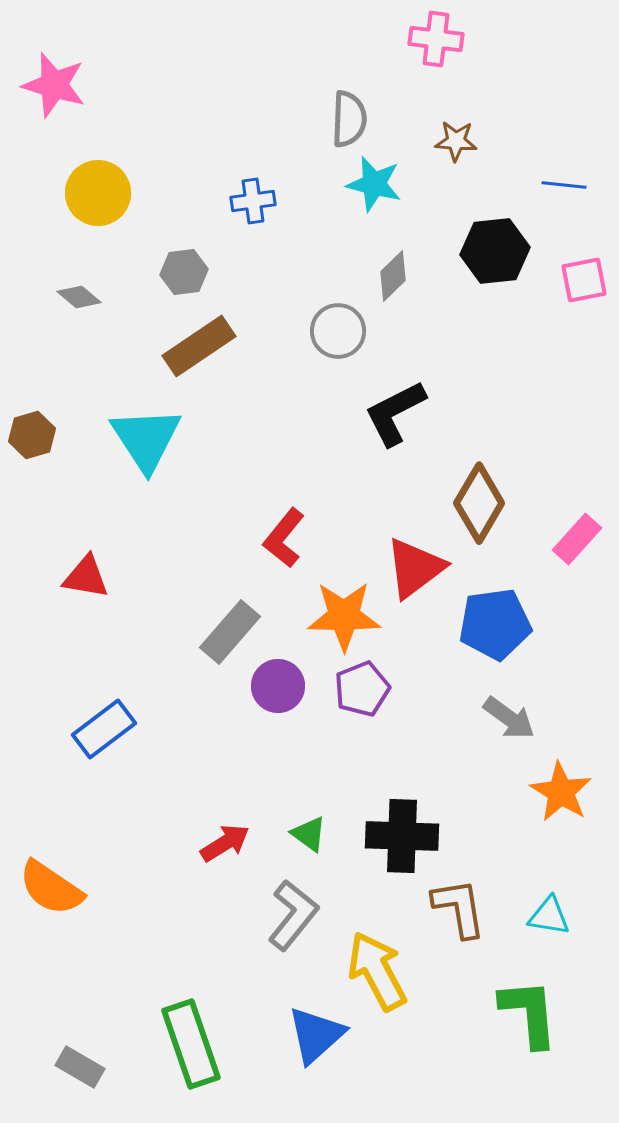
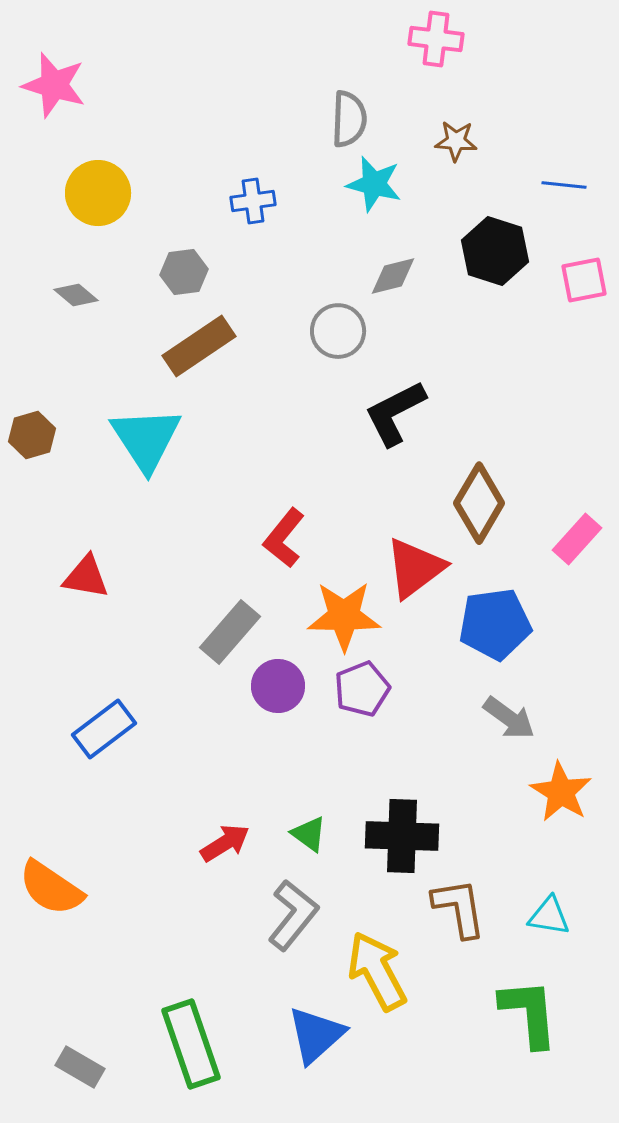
black hexagon at (495, 251): rotated 24 degrees clockwise
gray diamond at (393, 276): rotated 30 degrees clockwise
gray diamond at (79, 297): moved 3 px left, 2 px up
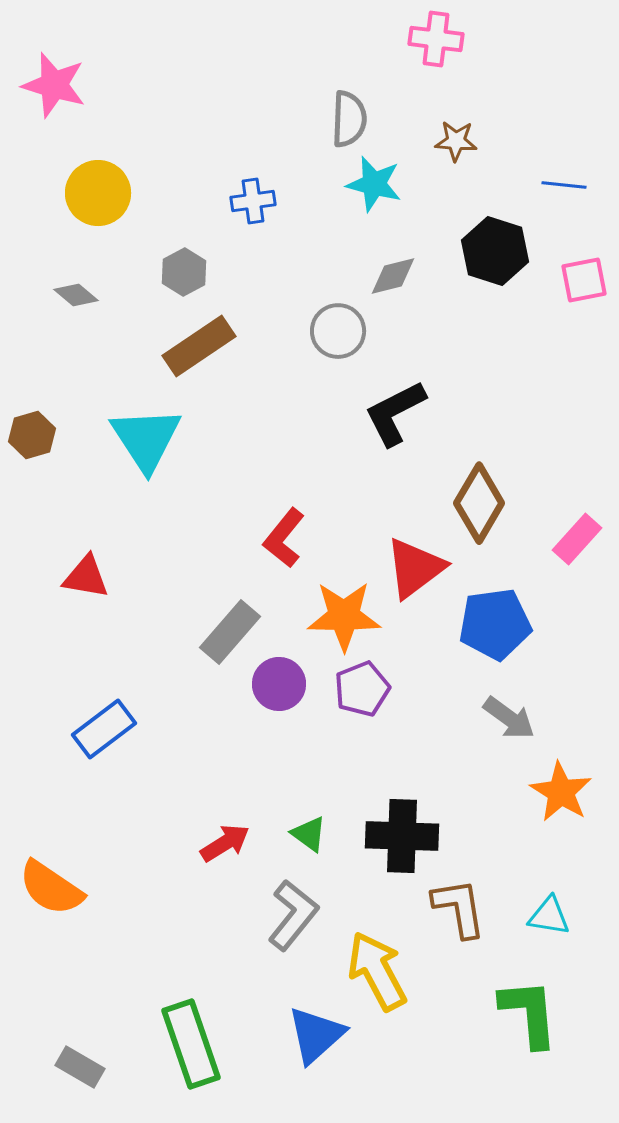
gray hexagon at (184, 272): rotated 21 degrees counterclockwise
purple circle at (278, 686): moved 1 px right, 2 px up
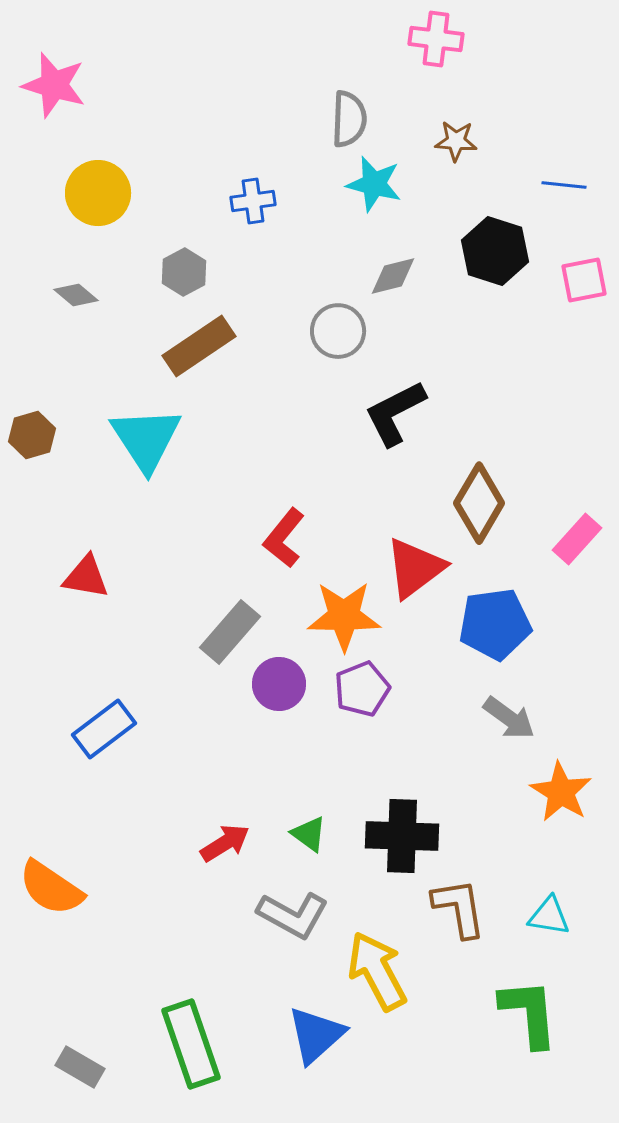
gray L-shape at (293, 915): rotated 80 degrees clockwise
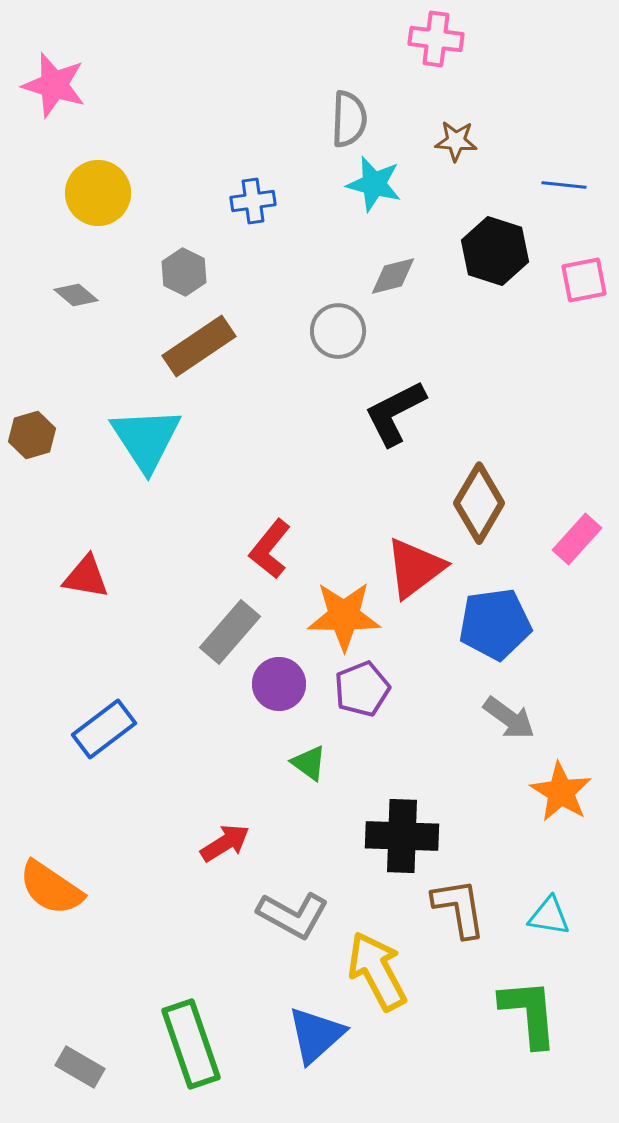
gray hexagon at (184, 272): rotated 6 degrees counterclockwise
red L-shape at (284, 538): moved 14 px left, 11 px down
green triangle at (309, 834): moved 71 px up
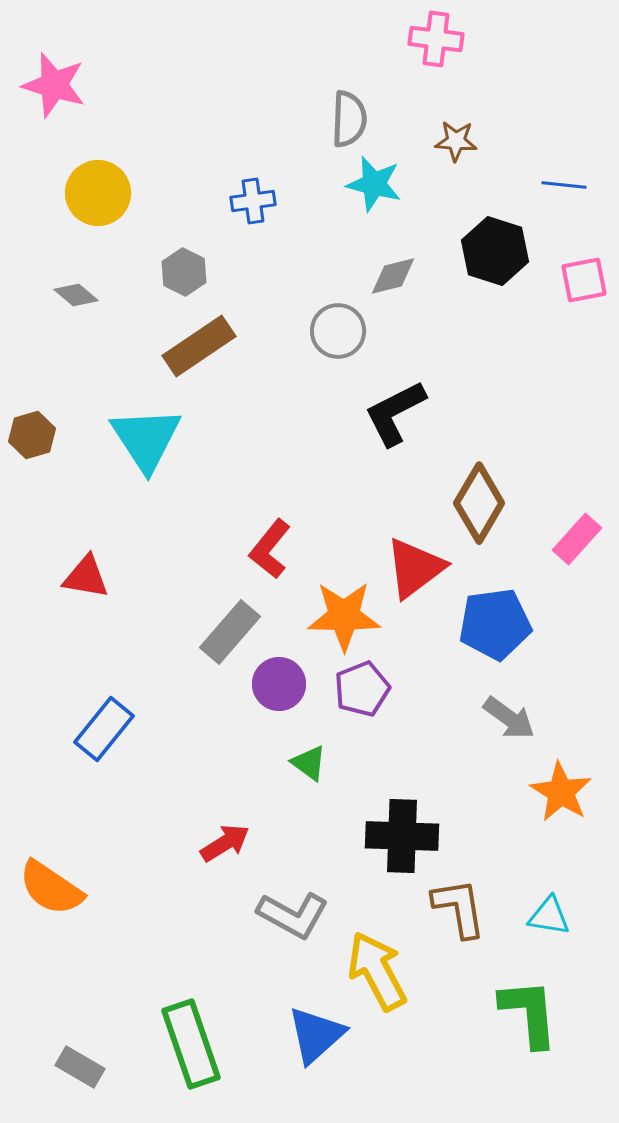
blue rectangle at (104, 729): rotated 14 degrees counterclockwise
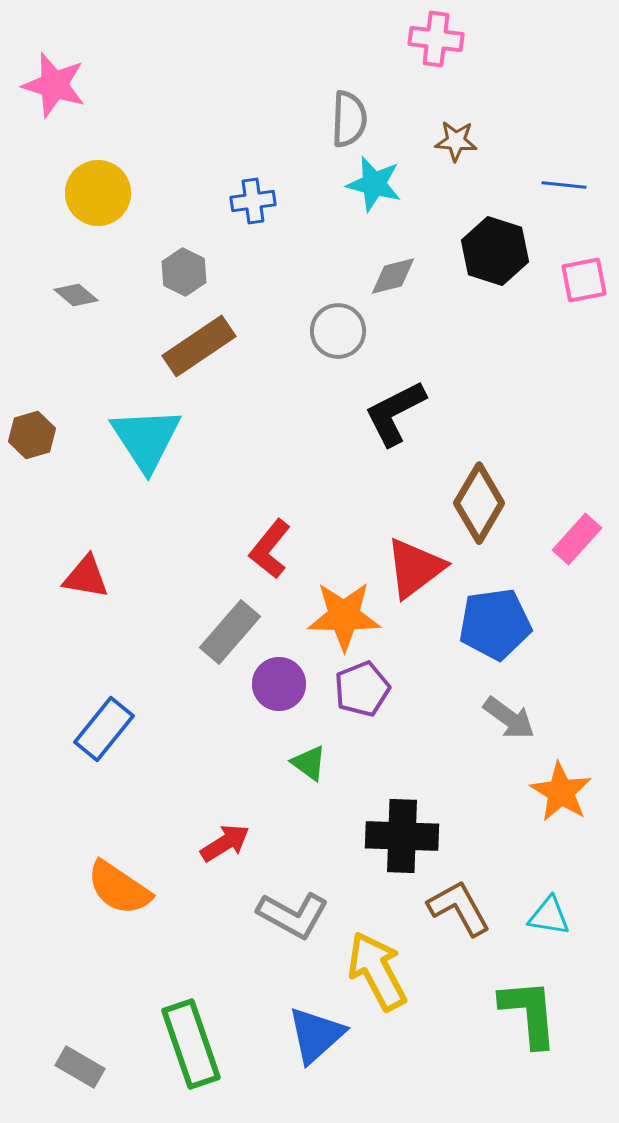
orange semicircle at (51, 888): moved 68 px right
brown L-shape at (459, 908): rotated 20 degrees counterclockwise
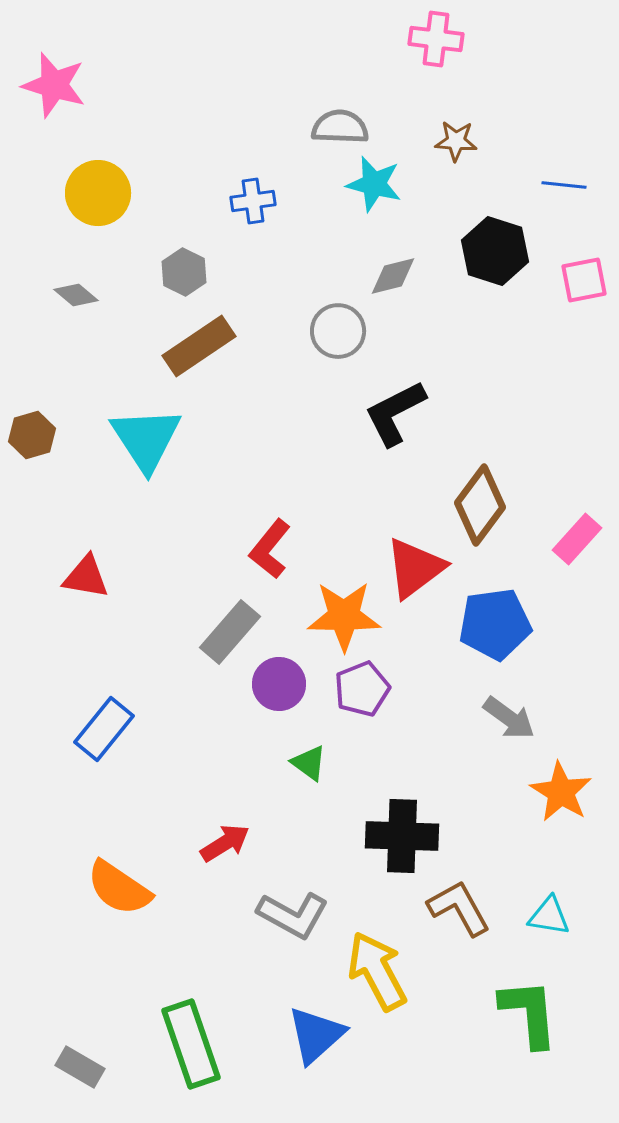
gray semicircle at (349, 119): moved 9 px left, 8 px down; rotated 90 degrees counterclockwise
brown diamond at (479, 503): moved 1 px right, 2 px down; rotated 6 degrees clockwise
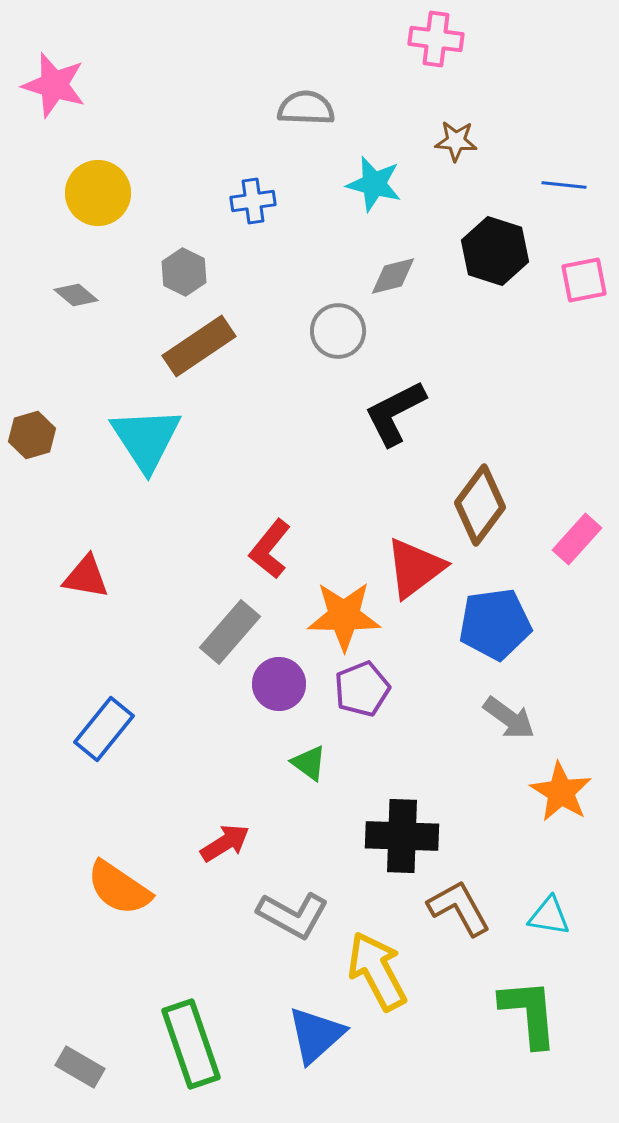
gray semicircle at (340, 127): moved 34 px left, 19 px up
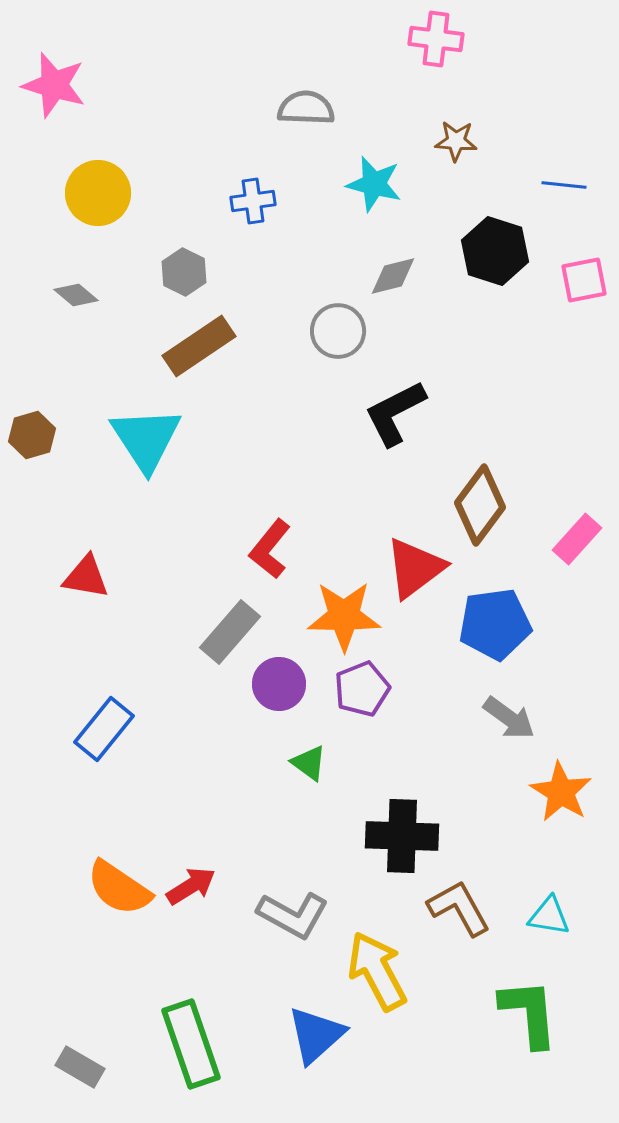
red arrow at (225, 843): moved 34 px left, 43 px down
